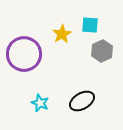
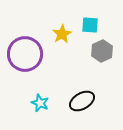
purple circle: moved 1 px right
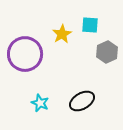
gray hexagon: moved 5 px right, 1 px down
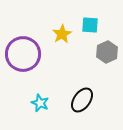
purple circle: moved 2 px left
black ellipse: moved 1 px up; rotated 25 degrees counterclockwise
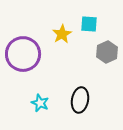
cyan square: moved 1 px left, 1 px up
black ellipse: moved 2 px left; rotated 25 degrees counterclockwise
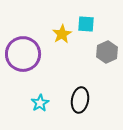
cyan square: moved 3 px left
cyan star: rotated 18 degrees clockwise
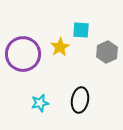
cyan square: moved 5 px left, 6 px down
yellow star: moved 2 px left, 13 px down
cyan star: rotated 18 degrees clockwise
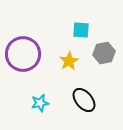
yellow star: moved 9 px right, 14 px down
gray hexagon: moved 3 px left, 1 px down; rotated 15 degrees clockwise
black ellipse: moved 4 px right; rotated 50 degrees counterclockwise
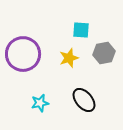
yellow star: moved 3 px up; rotated 12 degrees clockwise
